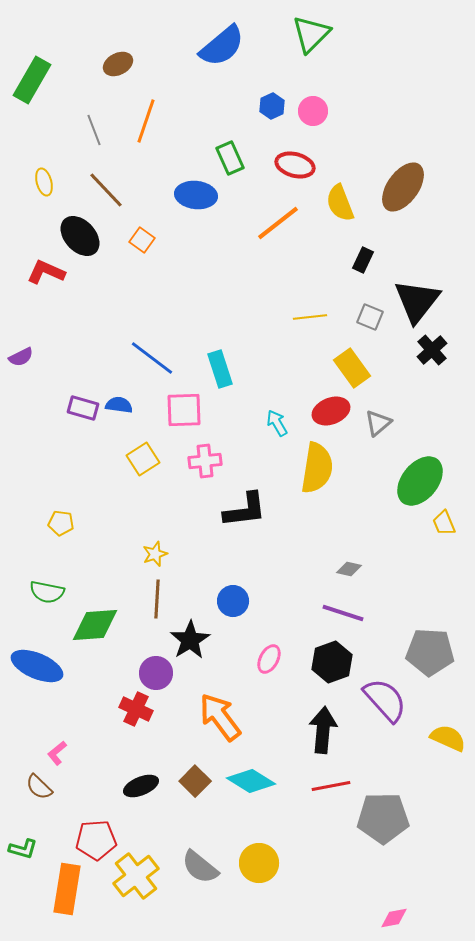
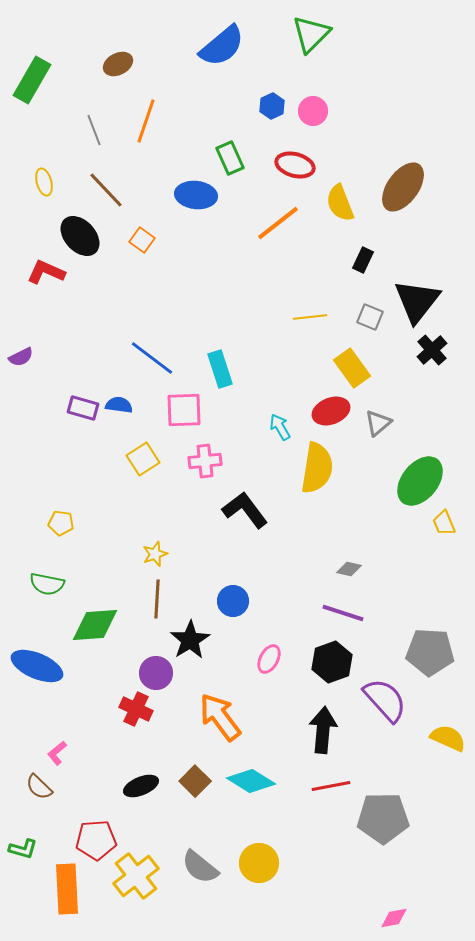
cyan arrow at (277, 423): moved 3 px right, 4 px down
black L-shape at (245, 510): rotated 120 degrees counterclockwise
green semicircle at (47, 592): moved 8 px up
orange rectangle at (67, 889): rotated 12 degrees counterclockwise
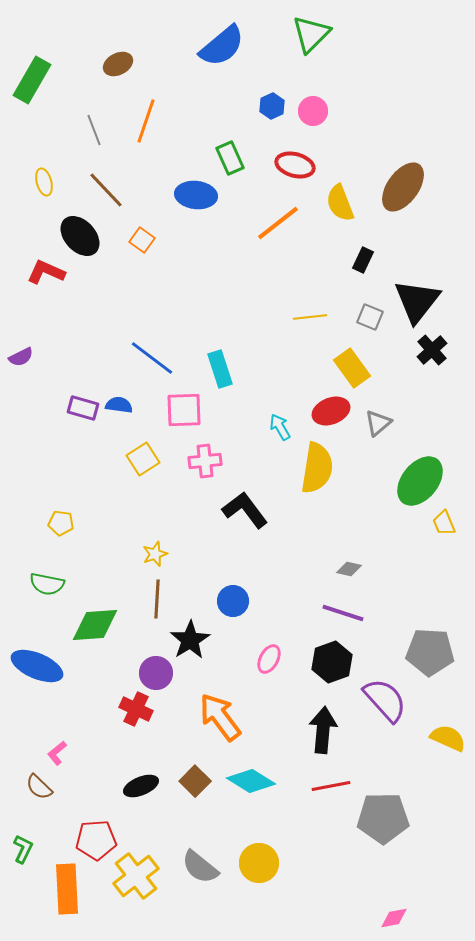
green L-shape at (23, 849): rotated 80 degrees counterclockwise
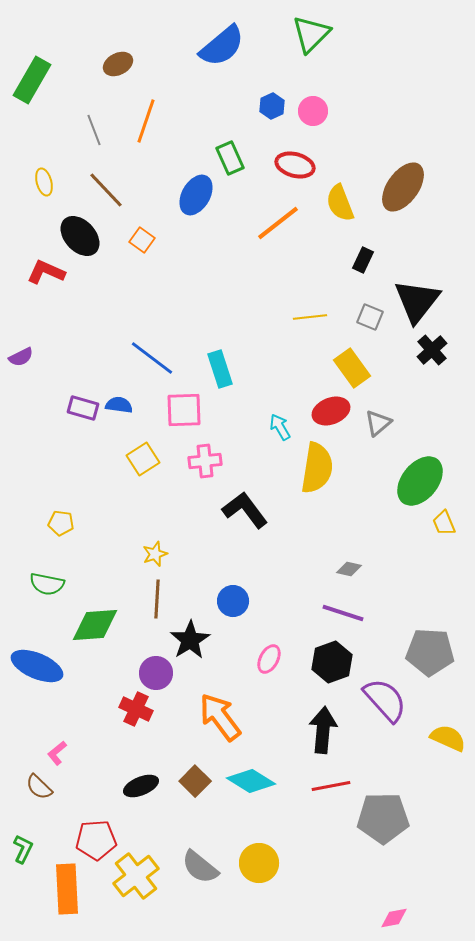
blue ellipse at (196, 195): rotated 66 degrees counterclockwise
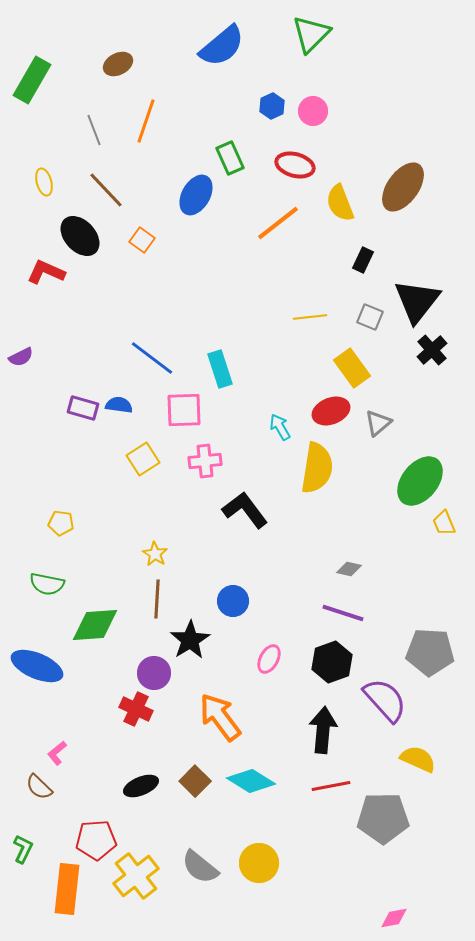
yellow star at (155, 554): rotated 20 degrees counterclockwise
purple circle at (156, 673): moved 2 px left
yellow semicircle at (448, 738): moved 30 px left, 21 px down
orange rectangle at (67, 889): rotated 9 degrees clockwise
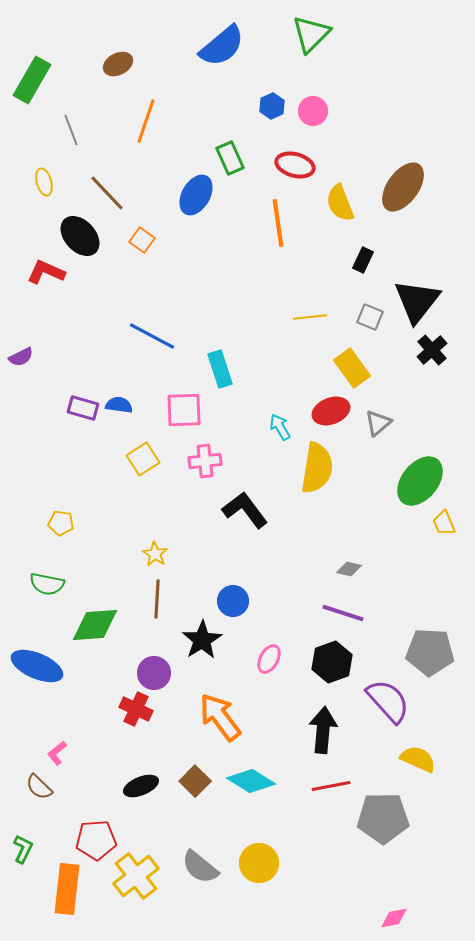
gray line at (94, 130): moved 23 px left
brown line at (106, 190): moved 1 px right, 3 px down
orange line at (278, 223): rotated 60 degrees counterclockwise
blue line at (152, 358): moved 22 px up; rotated 9 degrees counterclockwise
black star at (190, 640): moved 12 px right
purple semicircle at (385, 700): moved 3 px right, 1 px down
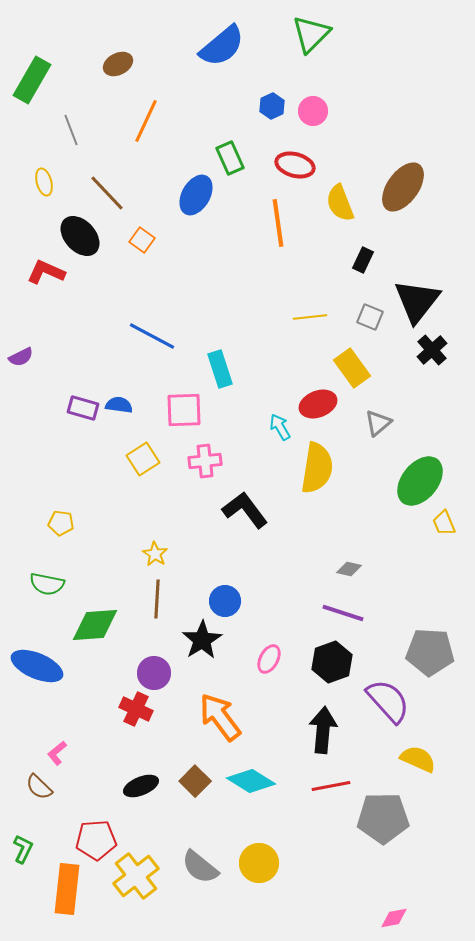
orange line at (146, 121): rotated 6 degrees clockwise
red ellipse at (331, 411): moved 13 px left, 7 px up
blue circle at (233, 601): moved 8 px left
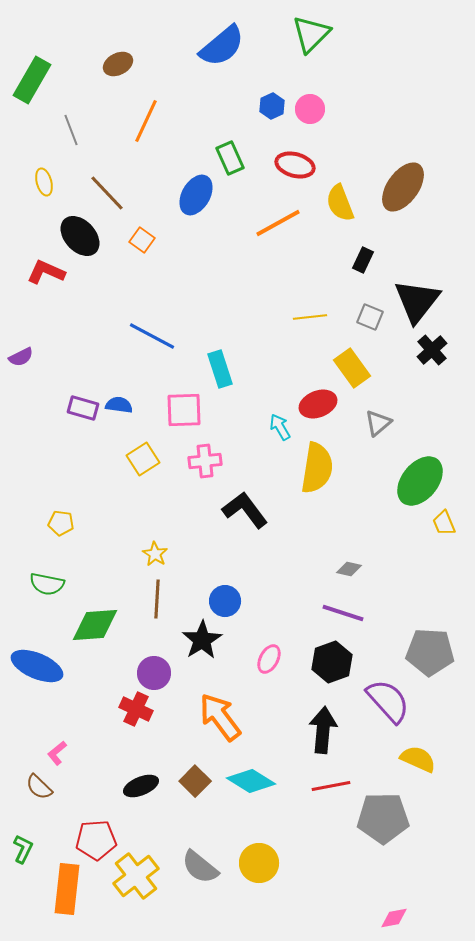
pink circle at (313, 111): moved 3 px left, 2 px up
orange line at (278, 223): rotated 69 degrees clockwise
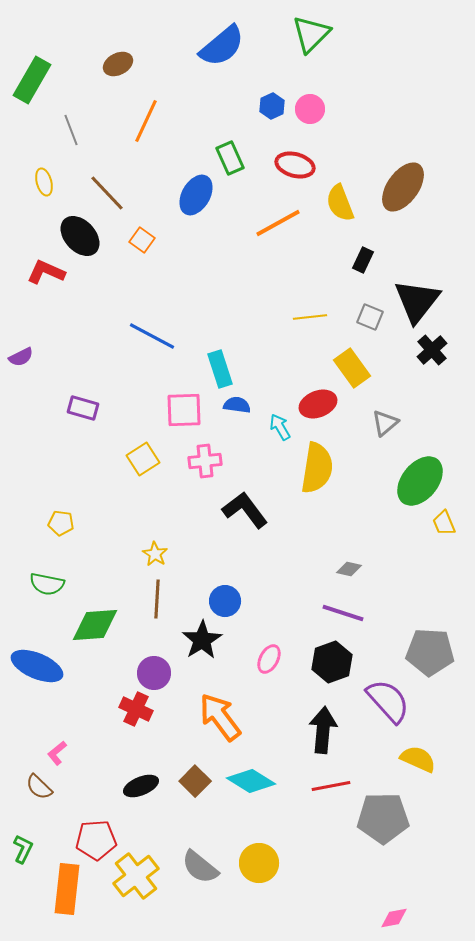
blue semicircle at (119, 405): moved 118 px right
gray triangle at (378, 423): moved 7 px right
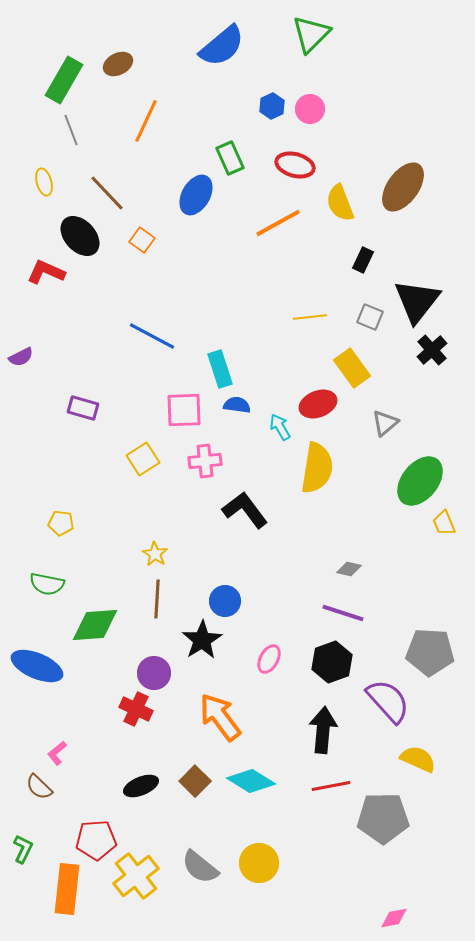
green rectangle at (32, 80): moved 32 px right
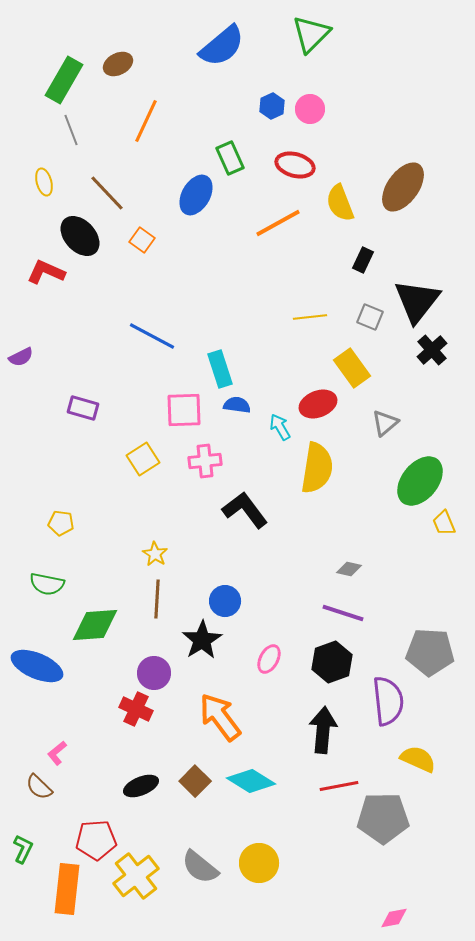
purple semicircle at (388, 701): rotated 36 degrees clockwise
red line at (331, 786): moved 8 px right
